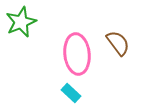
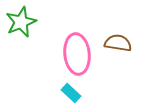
brown semicircle: rotated 44 degrees counterclockwise
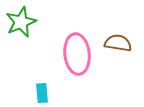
cyan rectangle: moved 29 px left; rotated 42 degrees clockwise
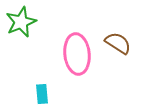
brown semicircle: rotated 24 degrees clockwise
cyan rectangle: moved 1 px down
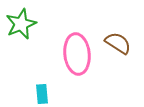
green star: moved 2 px down
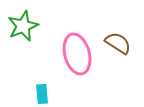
green star: moved 2 px right, 2 px down
pink ellipse: rotated 9 degrees counterclockwise
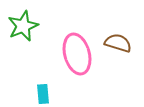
brown semicircle: rotated 16 degrees counterclockwise
cyan rectangle: moved 1 px right
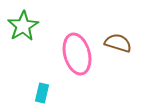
green star: rotated 8 degrees counterclockwise
cyan rectangle: moved 1 px left, 1 px up; rotated 18 degrees clockwise
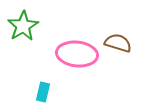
pink ellipse: rotated 69 degrees counterclockwise
cyan rectangle: moved 1 px right, 1 px up
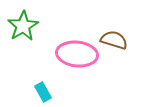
brown semicircle: moved 4 px left, 3 px up
cyan rectangle: rotated 42 degrees counterclockwise
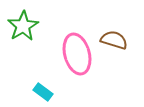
pink ellipse: rotated 69 degrees clockwise
cyan rectangle: rotated 24 degrees counterclockwise
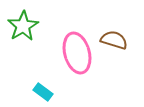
pink ellipse: moved 1 px up
